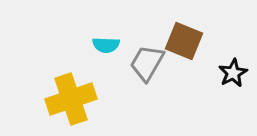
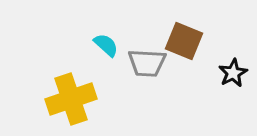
cyan semicircle: rotated 140 degrees counterclockwise
gray trapezoid: rotated 117 degrees counterclockwise
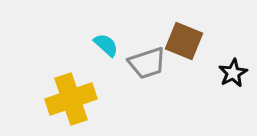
gray trapezoid: rotated 21 degrees counterclockwise
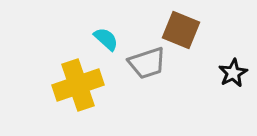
brown square: moved 3 px left, 11 px up
cyan semicircle: moved 6 px up
yellow cross: moved 7 px right, 14 px up
